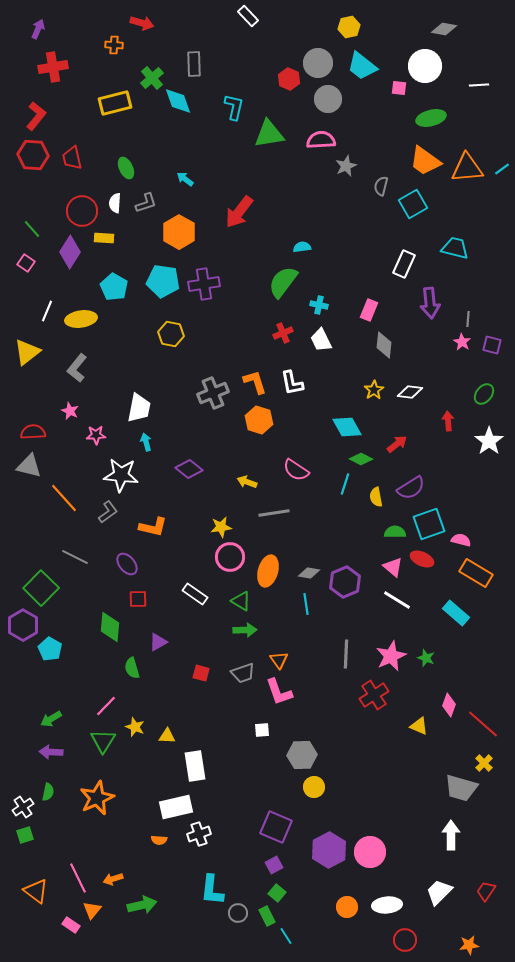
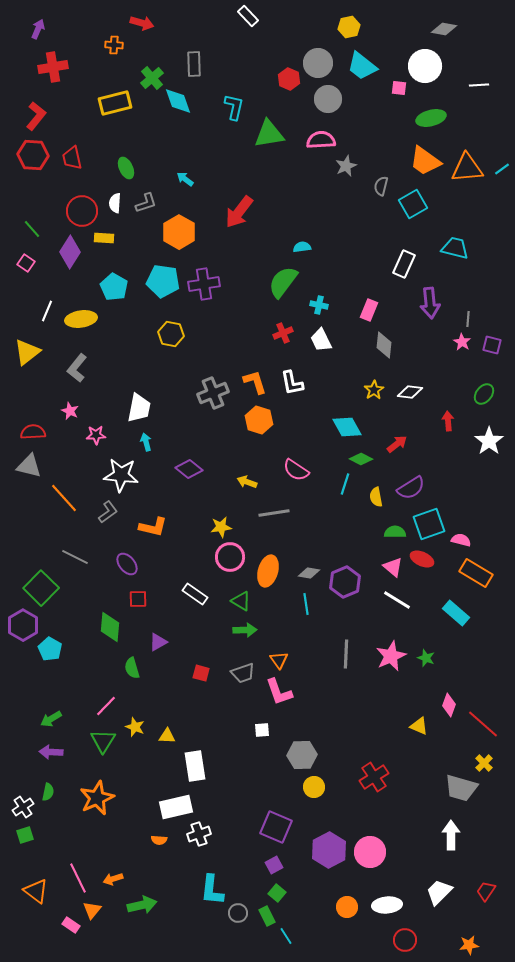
red cross at (374, 695): moved 82 px down
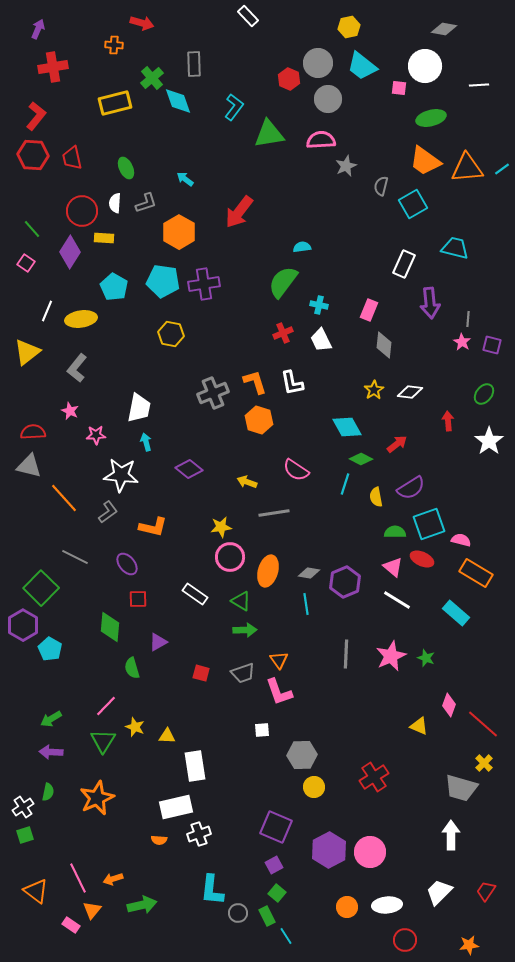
cyan L-shape at (234, 107): rotated 24 degrees clockwise
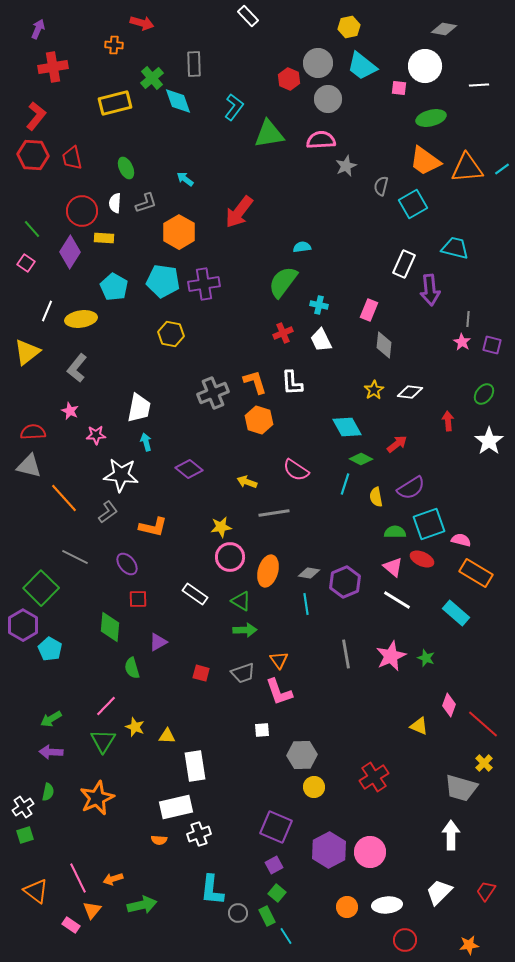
purple arrow at (430, 303): moved 13 px up
white L-shape at (292, 383): rotated 8 degrees clockwise
gray line at (346, 654): rotated 12 degrees counterclockwise
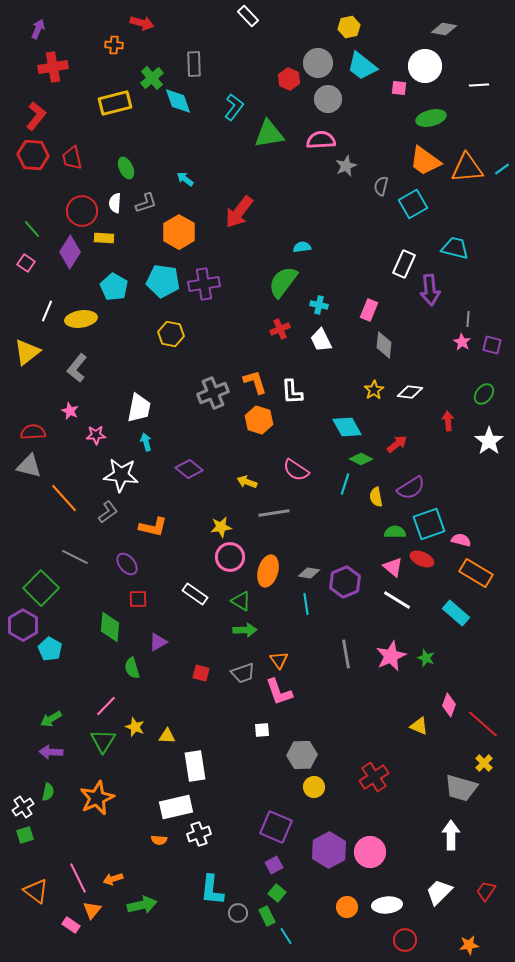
red cross at (283, 333): moved 3 px left, 4 px up
white L-shape at (292, 383): moved 9 px down
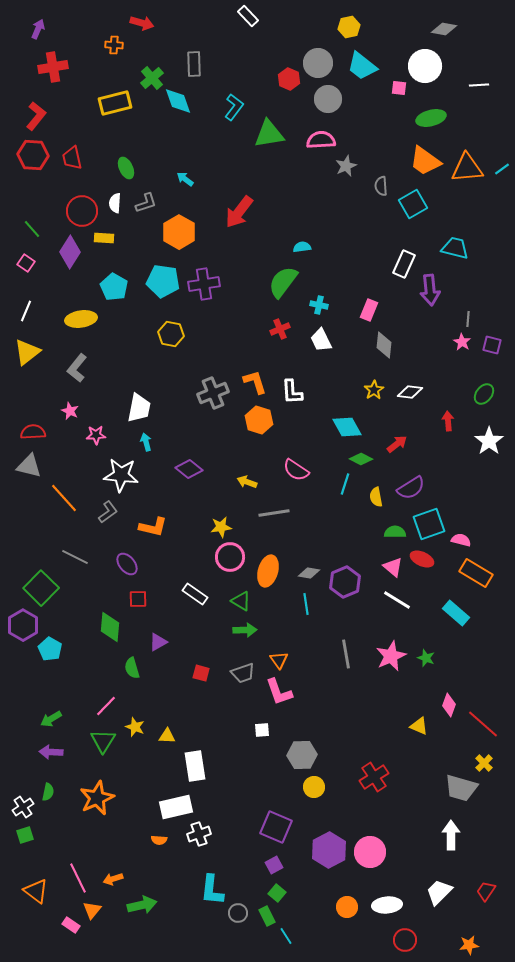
gray semicircle at (381, 186): rotated 18 degrees counterclockwise
white line at (47, 311): moved 21 px left
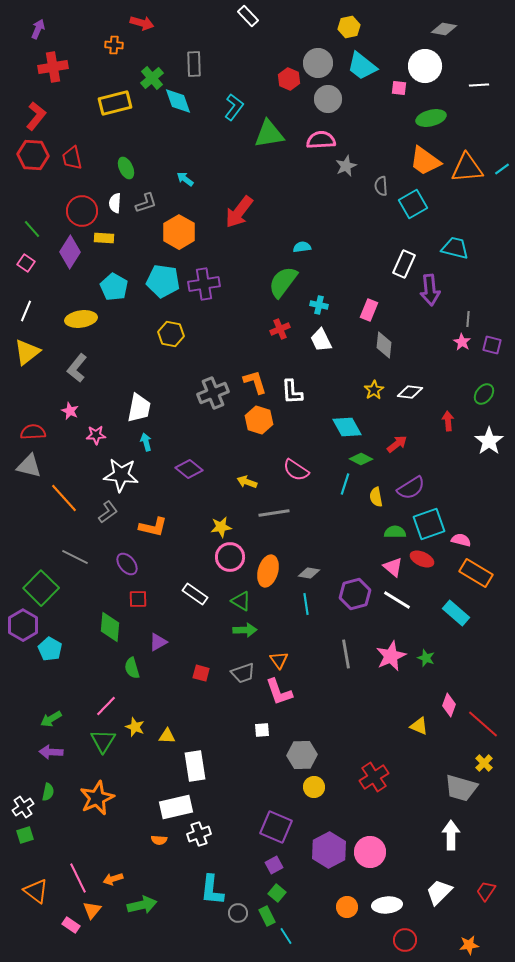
purple hexagon at (345, 582): moved 10 px right, 12 px down; rotated 8 degrees clockwise
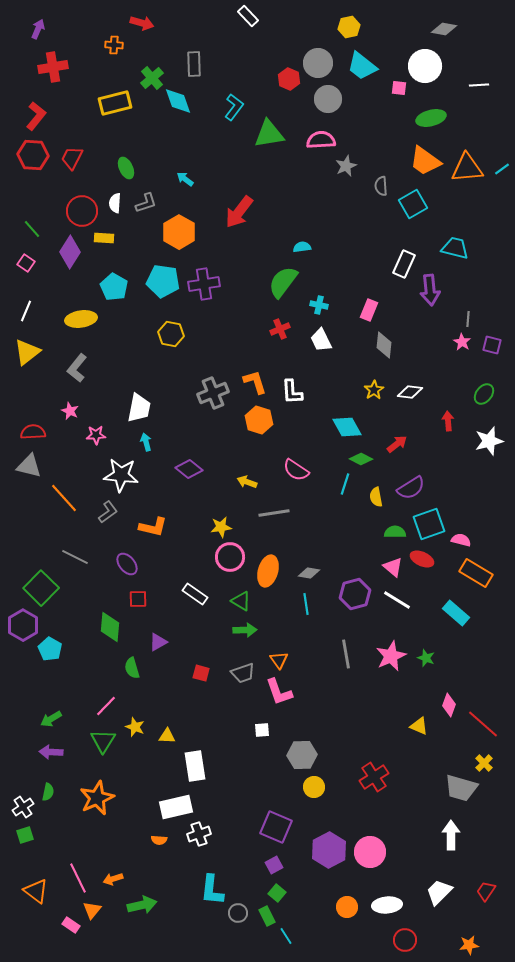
red trapezoid at (72, 158): rotated 40 degrees clockwise
white star at (489, 441): rotated 20 degrees clockwise
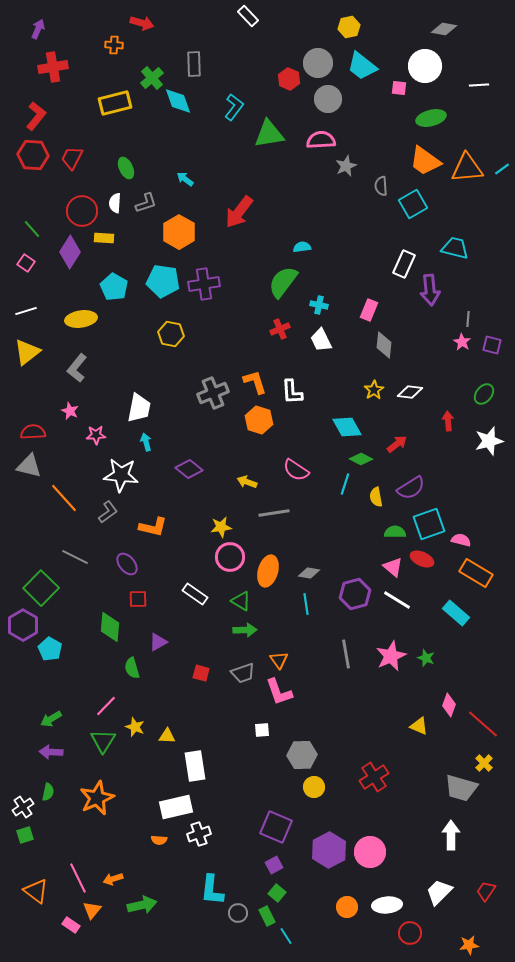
white line at (26, 311): rotated 50 degrees clockwise
red circle at (405, 940): moved 5 px right, 7 px up
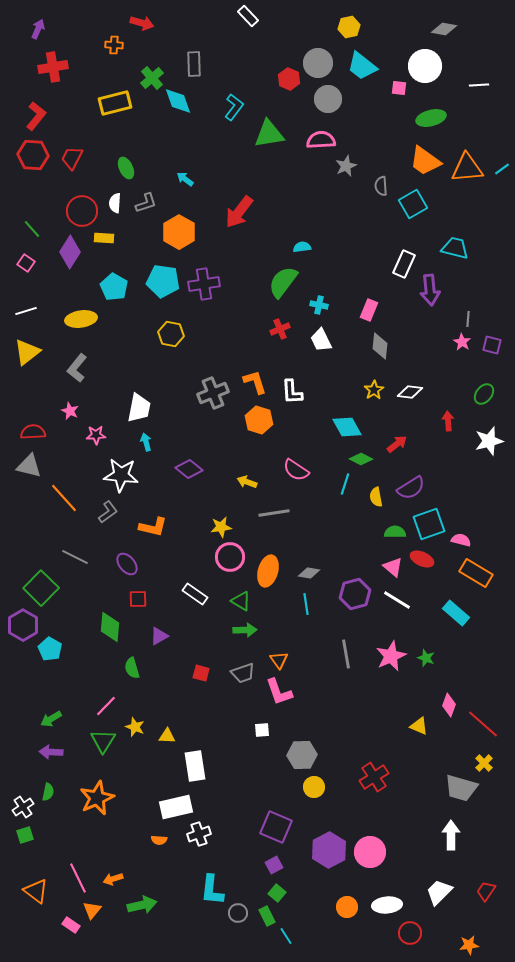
gray diamond at (384, 345): moved 4 px left, 1 px down
purple triangle at (158, 642): moved 1 px right, 6 px up
